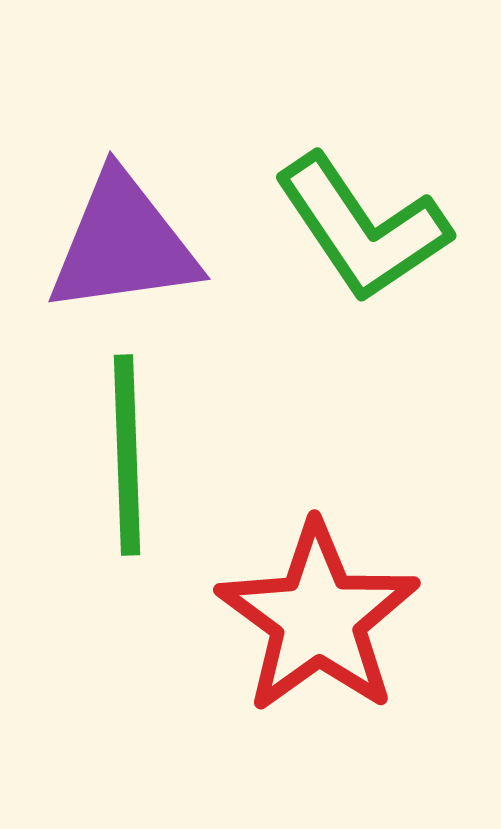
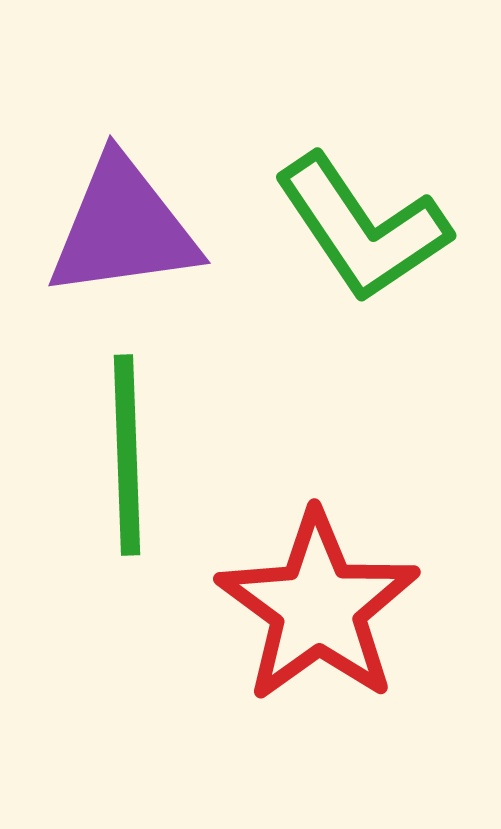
purple triangle: moved 16 px up
red star: moved 11 px up
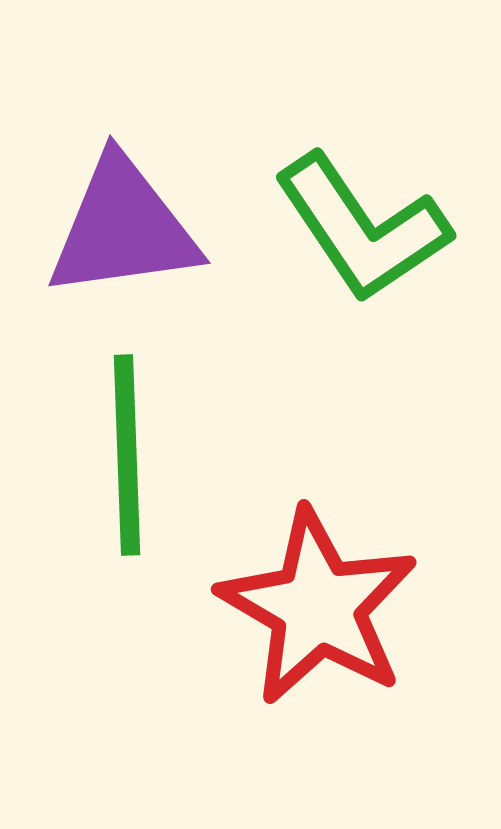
red star: rotated 6 degrees counterclockwise
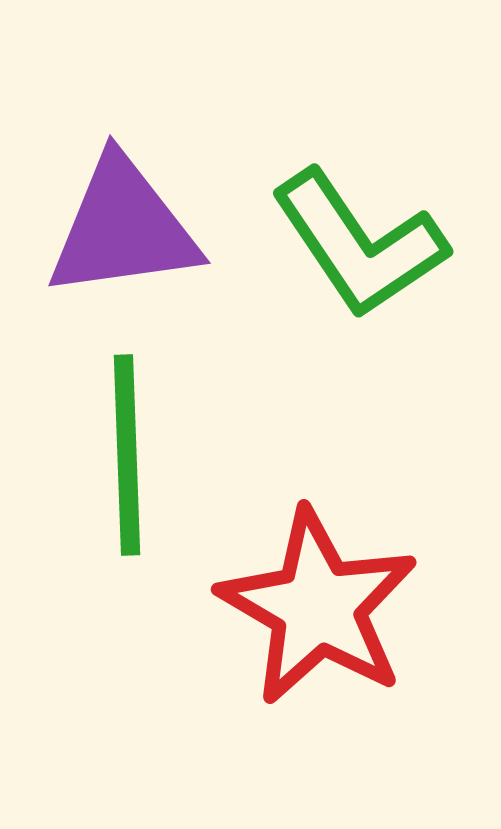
green L-shape: moved 3 px left, 16 px down
